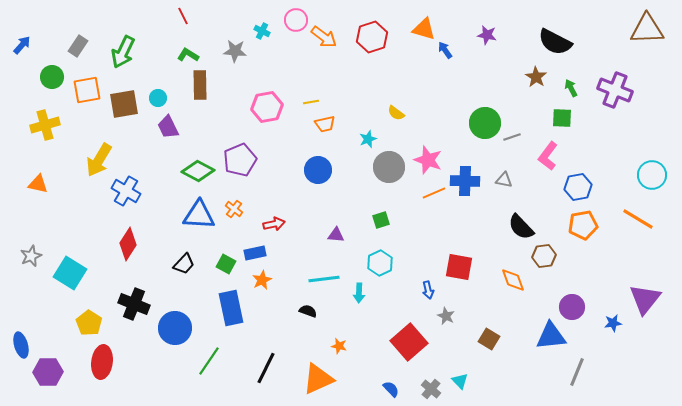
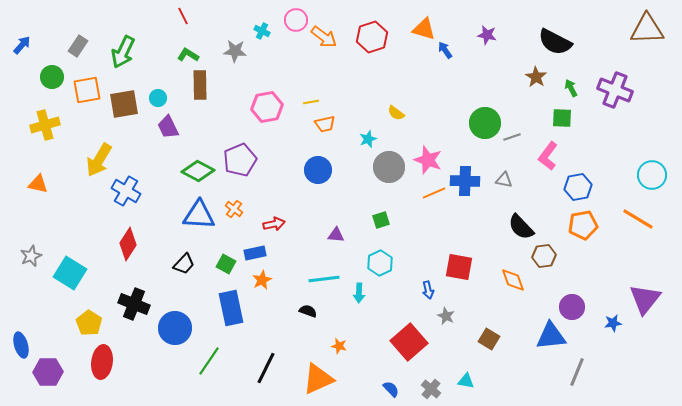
cyan triangle at (460, 381): moved 6 px right; rotated 36 degrees counterclockwise
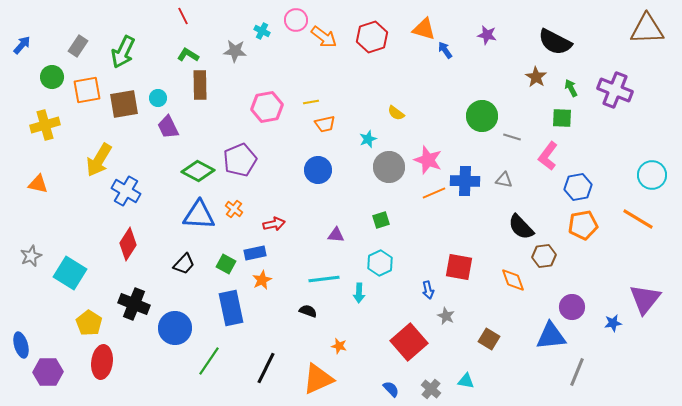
green circle at (485, 123): moved 3 px left, 7 px up
gray line at (512, 137): rotated 36 degrees clockwise
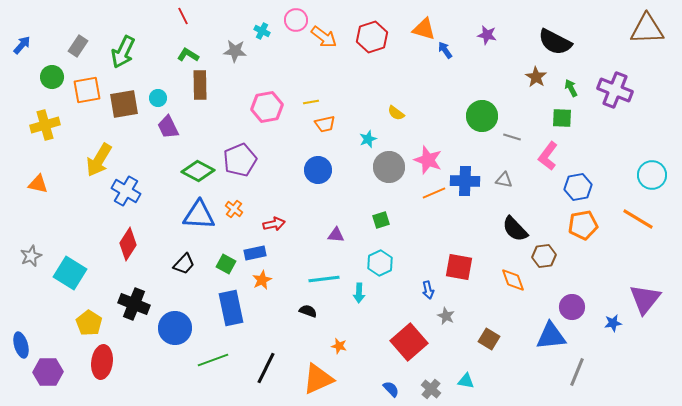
black semicircle at (521, 227): moved 6 px left, 2 px down
green line at (209, 361): moved 4 px right, 1 px up; rotated 36 degrees clockwise
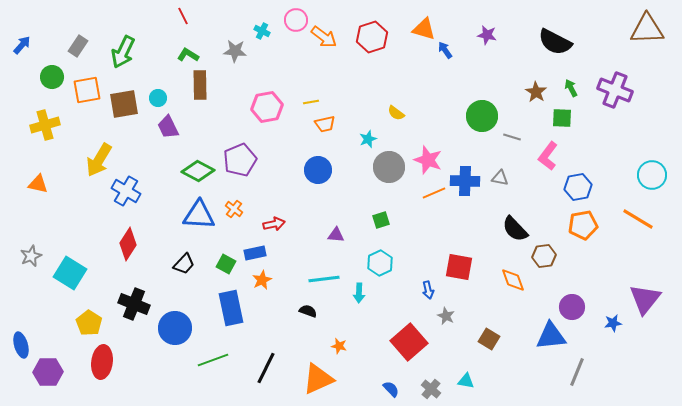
brown star at (536, 77): moved 15 px down
gray triangle at (504, 180): moved 4 px left, 2 px up
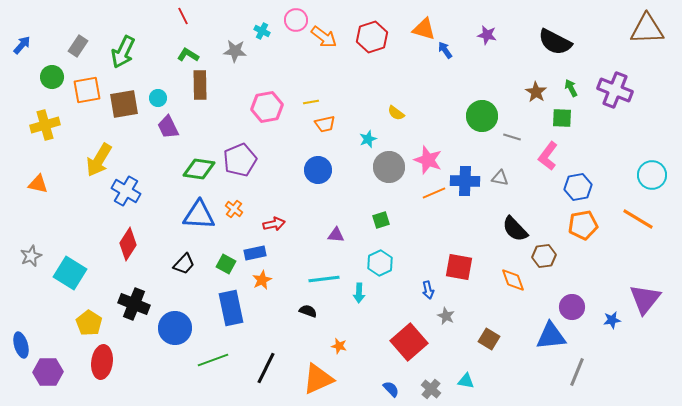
green diamond at (198, 171): moved 1 px right, 2 px up; rotated 20 degrees counterclockwise
blue star at (613, 323): moved 1 px left, 3 px up
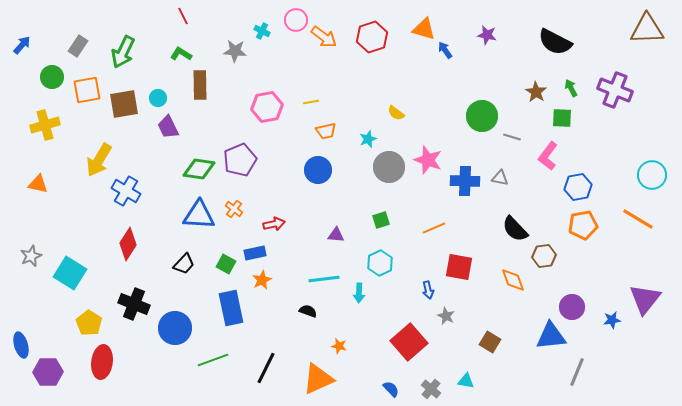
green L-shape at (188, 55): moved 7 px left, 1 px up
orange trapezoid at (325, 124): moved 1 px right, 7 px down
orange line at (434, 193): moved 35 px down
brown square at (489, 339): moved 1 px right, 3 px down
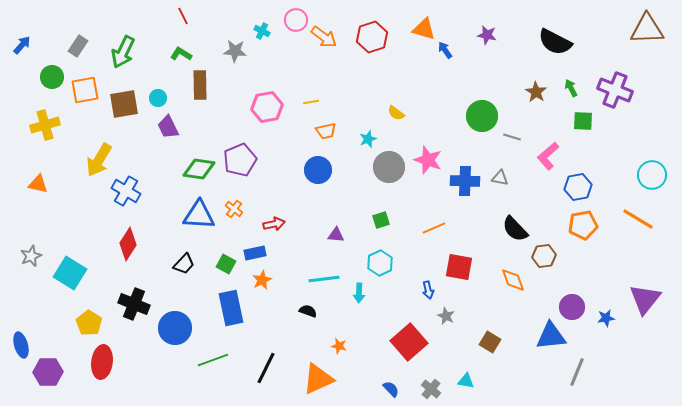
orange square at (87, 90): moved 2 px left
green square at (562, 118): moved 21 px right, 3 px down
pink L-shape at (548, 156): rotated 12 degrees clockwise
blue star at (612, 320): moved 6 px left, 2 px up
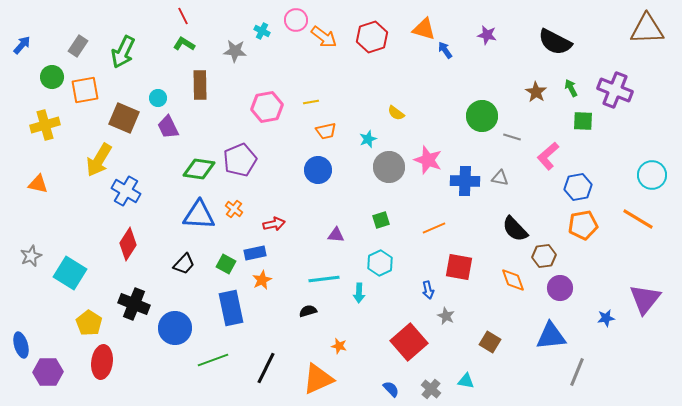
green L-shape at (181, 54): moved 3 px right, 10 px up
brown square at (124, 104): moved 14 px down; rotated 32 degrees clockwise
purple circle at (572, 307): moved 12 px left, 19 px up
black semicircle at (308, 311): rotated 36 degrees counterclockwise
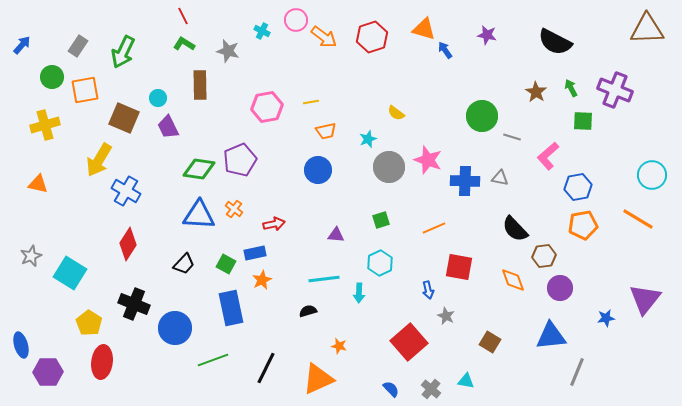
gray star at (235, 51): moved 7 px left; rotated 10 degrees clockwise
